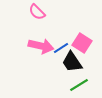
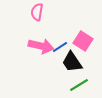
pink semicircle: rotated 54 degrees clockwise
pink square: moved 1 px right, 2 px up
blue line: moved 1 px left, 1 px up
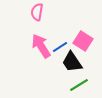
pink arrow: rotated 135 degrees counterclockwise
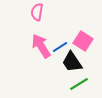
green line: moved 1 px up
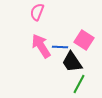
pink semicircle: rotated 12 degrees clockwise
pink square: moved 1 px right, 1 px up
blue line: rotated 35 degrees clockwise
green line: rotated 30 degrees counterclockwise
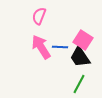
pink semicircle: moved 2 px right, 4 px down
pink square: moved 1 px left
pink arrow: moved 1 px down
black trapezoid: moved 8 px right, 5 px up
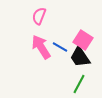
blue line: rotated 28 degrees clockwise
